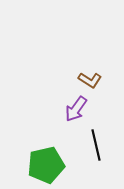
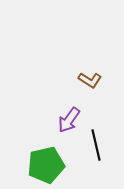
purple arrow: moved 7 px left, 11 px down
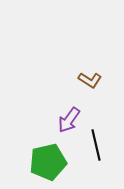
green pentagon: moved 2 px right, 3 px up
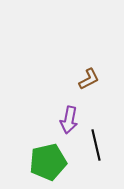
brown L-shape: moved 1 px left, 1 px up; rotated 60 degrees counterclockwise
purple arrow: rotated 24 degrees counterclockwise
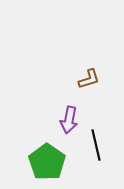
brown L-shape: rotated 10 degrees clockwise
green pentagon: moved 1 px left; rotated 24 degrees counterclockwise
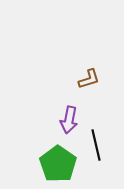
green pentagon: moved 11 px right, 2 px down
